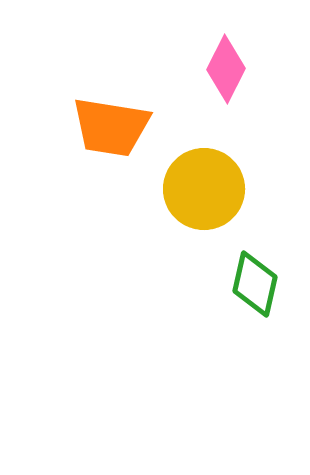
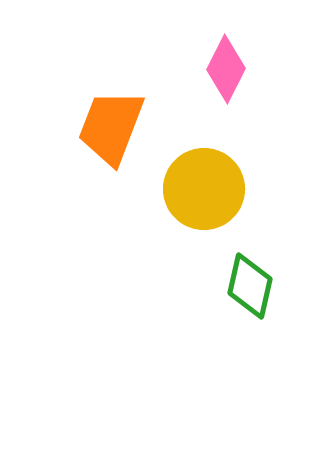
orange trapezoid: rotated 102 degrees clockwise
green diamond: moved 5 px left, 2 px down
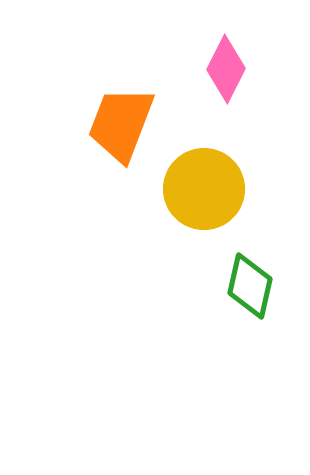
orange trapezoid: moved 10 px right, 3 px up
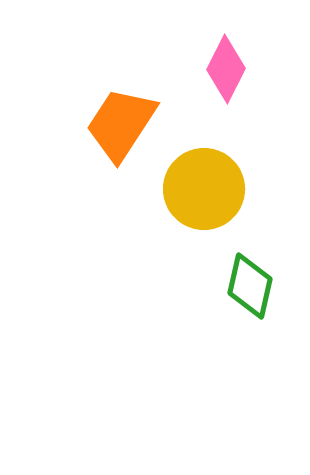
orange trapezoid: rotated 12 degrees clockwise
